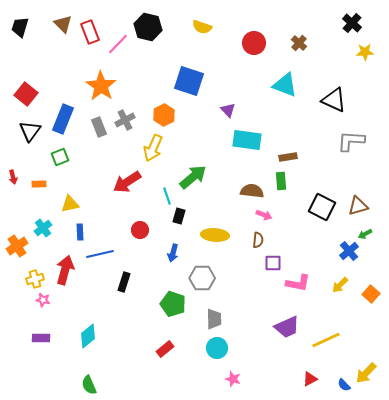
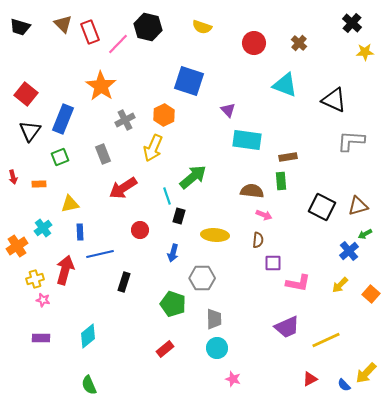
black trapezoid at (20, 27): rotated 90 degrees counterclockwise
gray rectangle at (99, 127): moved 4 px right, 27 px down
red arrow at (127, 182): moved 4 px left, 6 px down
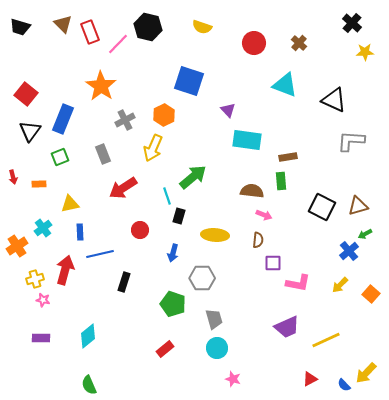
gray trapezoid at (214, 319): rotated 15 degrees counterclockwise
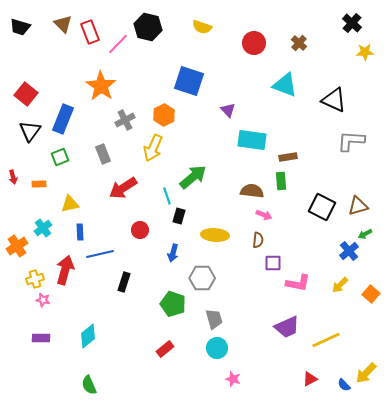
cyan rectangle at (247, 140): moved 5 px right
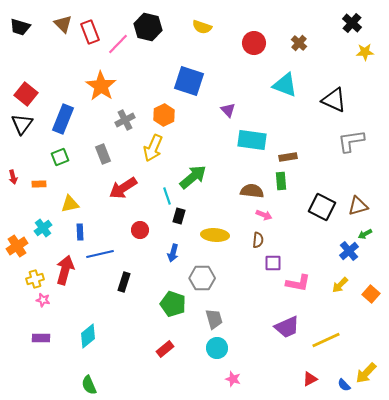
black triangle at (30, 131): moved 8 px left, 7 px up
gray L-shape at (351, 141): rotated 12 degrees counterclockwise
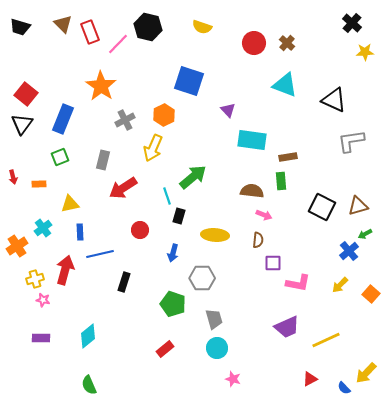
brown cross at (299, 43): moved 12 px left
gray rectangle at (103, 154): moved 6 px down; rotated 36 degrees clockwise
blue semicircle at (344, 385): moved 3 px down
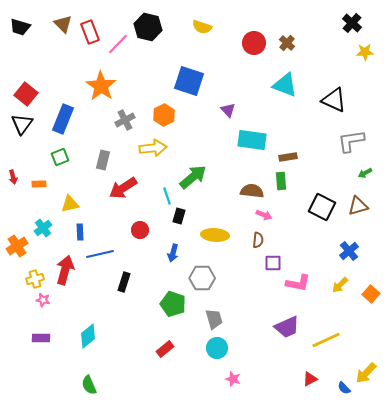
yellow arrow at (153, 148): rotated 120 degrees counterclockwise
green arrow at (365, 234): moved 61 px up
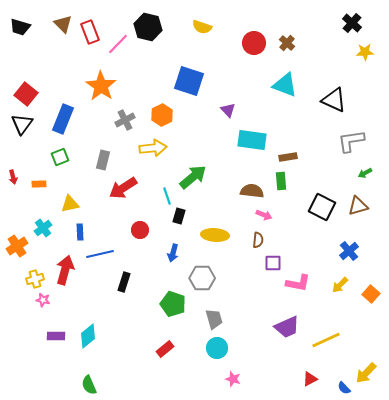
orange hexagon at (164, 115): moved 2 px left
purple rectangle at (41, 338): moved 15 px right, 2 px up
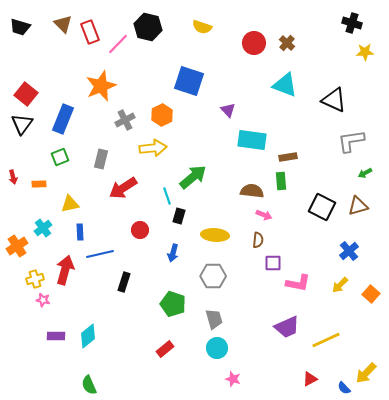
black cross at (352, 23): rotated 24 degrees counterclockwise
orange star at (101, 86): rotated 16 degrees clockwise
gray rectangle at (103, 160): moved 2 px left, 1 px up
gray hexagon at (202, 278): moved 11 px right, 2 px up
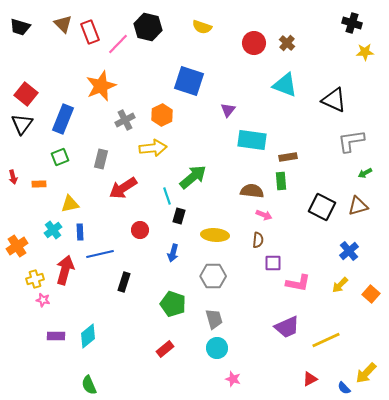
purple triangle at (228, 110): rotated 21 degrees clockwise
cyan cross at (43, 228): moved 10 px right, 2 px down
